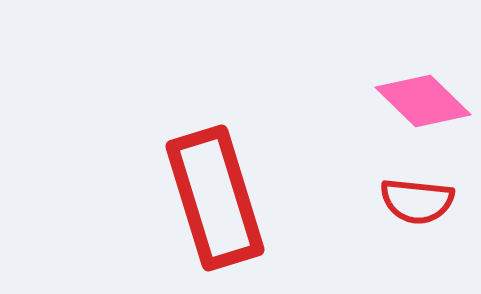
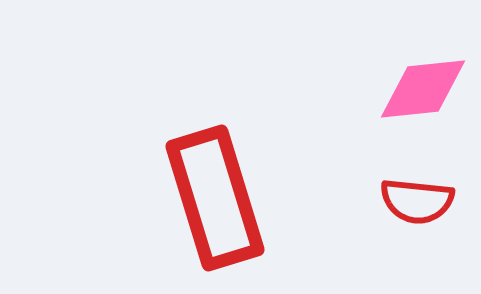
pink diamond: moved 12 px up; rotated 50 degrees counterclockwise
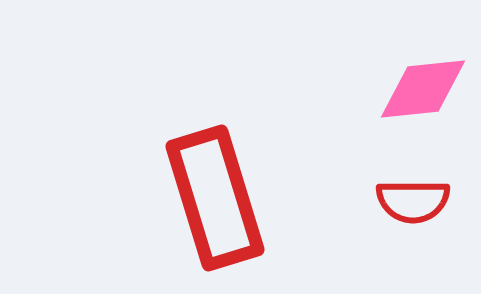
red semicircle: moved 4 px left; rotated 6 degrees counterclockwise
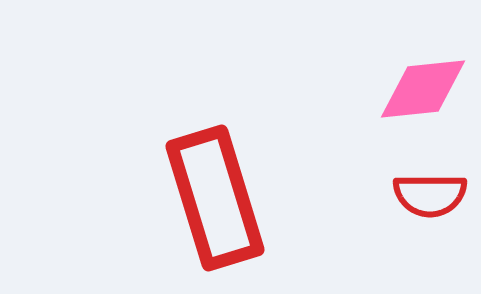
red semicircle: moved 17 px right, 6 px up
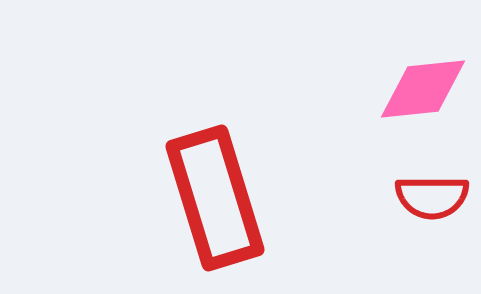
red semicircle: moved 2 px right, 2 px down
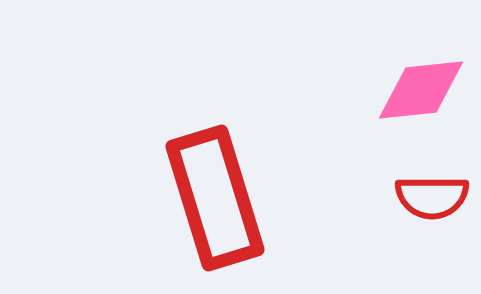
pink diamond: moved 2 px left, 1 px down
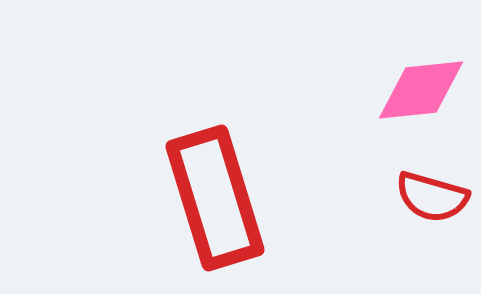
red semicircle: rotated 16 degrees clockwise
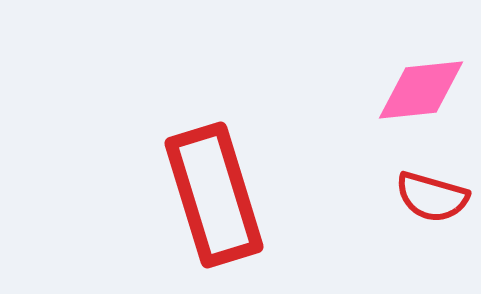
red rectangle: moved 1 px left, 3 px up
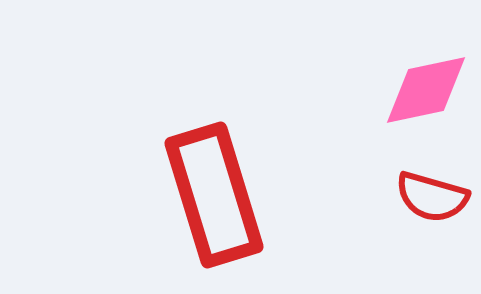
pink diamond: moved 5 px right; rotated 6 degrees counterclockwise
